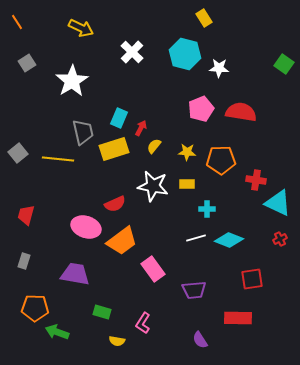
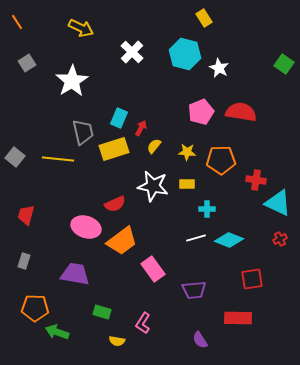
white star at (219, 68): rotated 24 degrees clockwise
pink pentagon at (201, 109): moved 3 px down
gray square at (18, 153): moved 3 px left, 4 px down; rotated 12 degrees counterclockwise
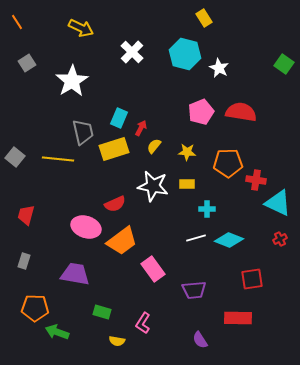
orange pentagon at (221, 160): moved 7 px right, 3 px down
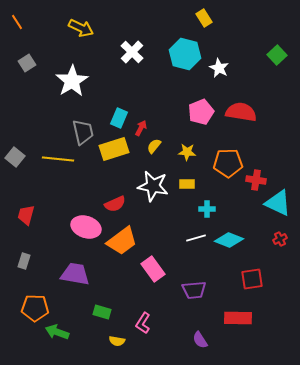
green square at (284, 64): moved 7 px left, 9 px up; rotated 12 degrees clockwise
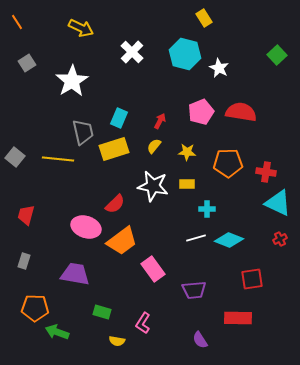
red arrow at (141, 128): moved 19 px right, 7 px up
red cross at (256, 180): moved 10 px right, 8 px up
red semicircle at (115, 204): rotated 20 degrees counterclockwise
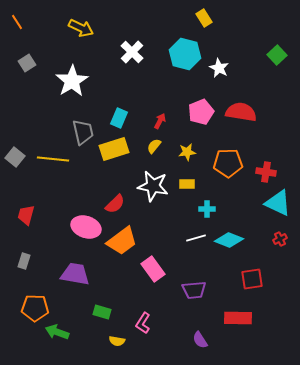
yellow star at (187, 152): rotated 12 degrees counterclockwise
yellow line at (58, 159): moved 5 px left
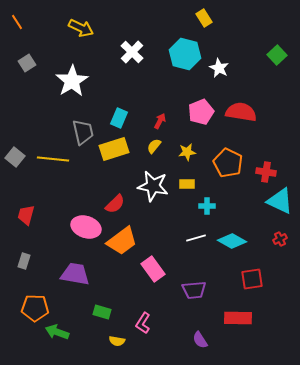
orange pentagon at (228, 163): rotated 28 degrees clockwise
cyan triangle at (278, 203): moved 2 px right, 2 px up
cyan cross at (207, 209): moved 3 px up
cyan diamond at (229, 240): moved 3 px right, 1 px down; rotated 8 degrees clockwise
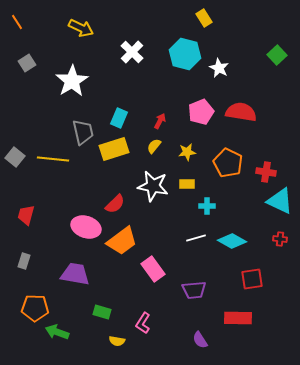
red cross at (280, 239): rotated 32 degrees clockwise
